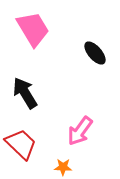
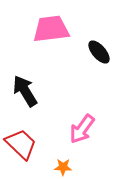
pink trapezoid: moved 18 px right; rotated 66 degrees counterclockwise
black ellipse: moved 4 px right, 1 px up
black arrow: moved 2 px up
pink arrow: moved 2 px right, 2 px up
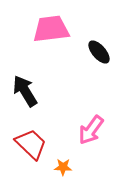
pink arrow: moved 9 px right, 1 px down
red trapezoid: moved 10 px right
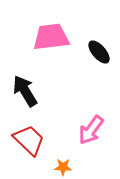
pink trapezoid: moved 8 px down
red trapezoid: moved 2 px left, 4 px up
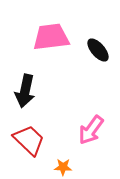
black ellipse: moved 1 px left, 2 px up
black arrow: rotated 136 degrees counterclockwise
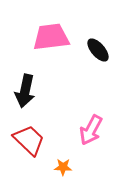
pink arrow: rotated 8 degrees counterclockwise
